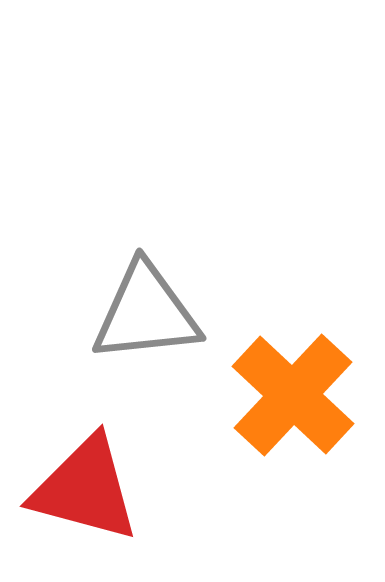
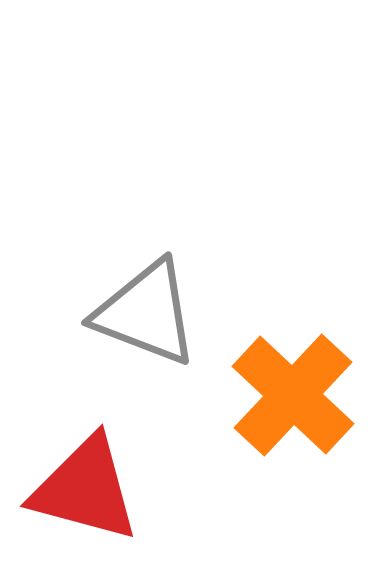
gray triangle: rotated 27 degrees clockwise
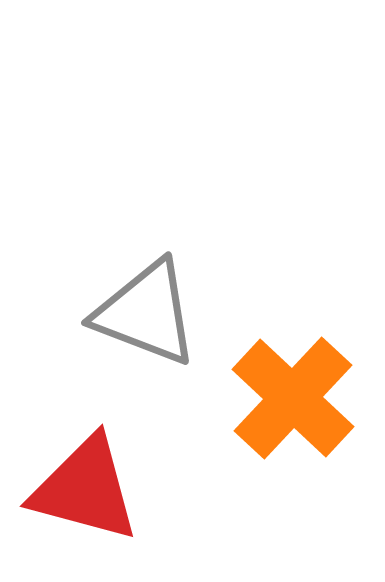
orange cross: moved 3 px down
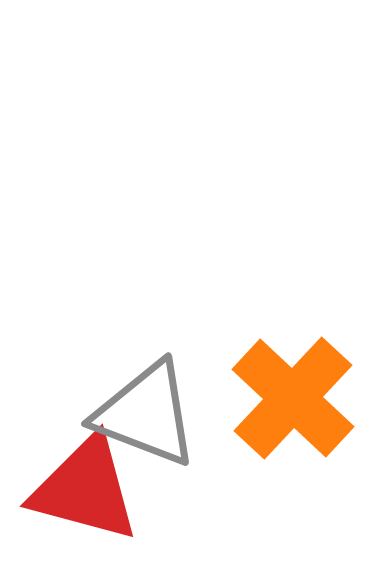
gray triangle: moved 101 px down
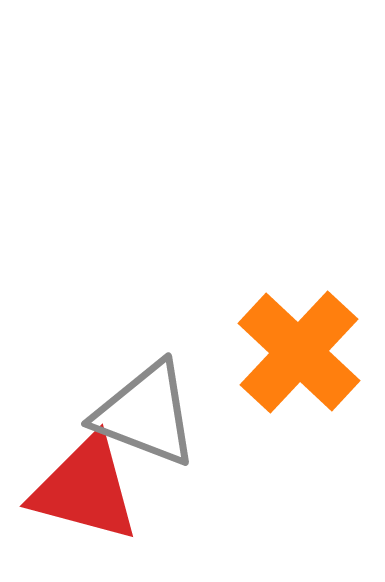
orange cross: moved 6 px right, 46 px up
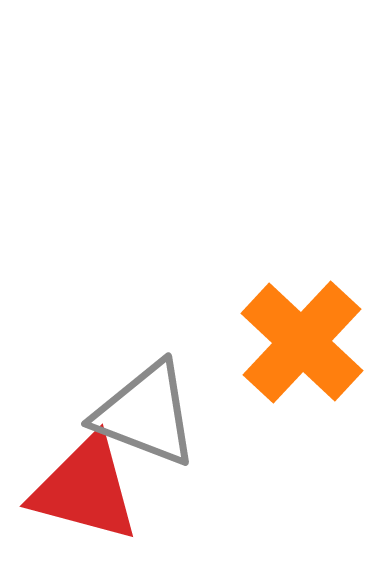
orange cross: moved 3 px right, 10 px up
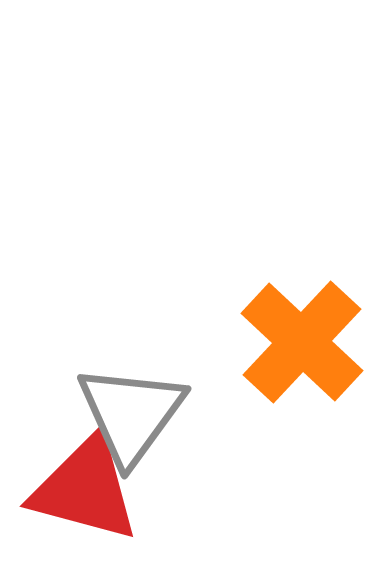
gray triangle: moved 15 px left; rotated 45 degrees clockwise
